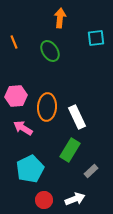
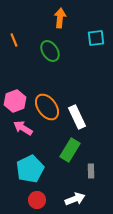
orange line: moved 2 px up
pink hexagon: moved 1 px left, 5 px down; rotated 15 degrees counterclockwise
orange ellipse: rotated 40 degrees counterclockwise
gray rectangle: rotated 48 degrees counterclockwise
red circle: moved 7 px left
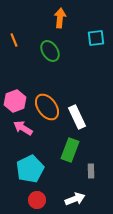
green rectangle: rotated 10 degrees counterclockwise
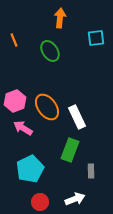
red circle: moved 3 px right, 2 px down
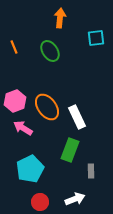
orange line: moved 7 px down
